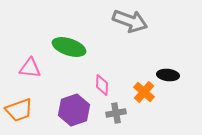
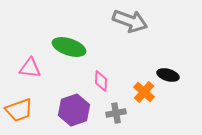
black ellipse: rotated 10 degrees clockwise
pink diamond: moved 1 px left, 4 px up
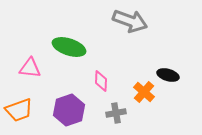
purple hexagon: moved 5 px left
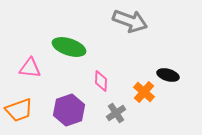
gray cross: rotated 24 degrees counterclockwise
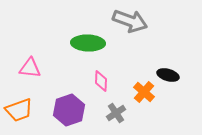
green ellipse: moved 19 px right, 4 px up; rotated 16 degrees counterclockwise
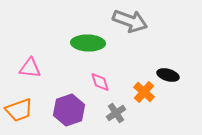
pink diamond: moved 1 px left, 1 px down; rotated 20 degrees counterclockwise
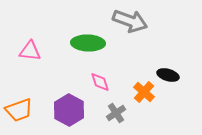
pink triangle: moved 17 px up
purple hexagon: rotated 12 degrees counterclockwise
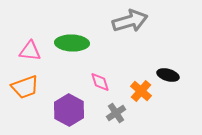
gray arrow: rotated 36 degrees counterclockwise
green ellipse: moved 16 px left
orange cross: moved 3 px left, 1 px up
orange trapezoid: moved 6 px right, 23 px up
